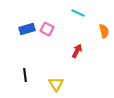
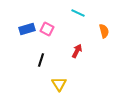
black line: moved 16 px right, 15 px up; rotated 24 degrees clockwise
yellow triangle: moved 3 px right
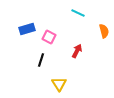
pink square: moved 2 px right, 8 px down
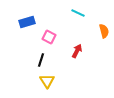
blue rectangle: moved 7 px up
yellow triangle: moved 12 px left, 3 px up
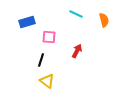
cyan line: moved 2 px left, 1 px down
orange semicircle: moved 11 px up
pink square: rotated 24 degrees counterclockwise
yellow triangle: rotated 21 degrees counterclockwise
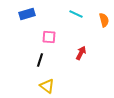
blue rectangle: moved 8 px up
red arrow: moved 4 px right, 2 px down
black line: moved 1 px left
yellow triangle: moved 5 px down
